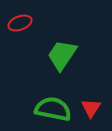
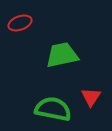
green trapezoid: rotated 44 degrees clockwise
red triangle: moved 11 px up
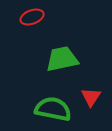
red ellipse: moved 12 px right, 6 px up
green trapezoid: moved 4 px down
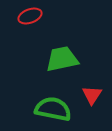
red ellipse: moved 2 px left, 1 px up
red triangle: moved 1 px right, 2 px up
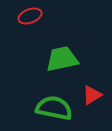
red triangle: rotated 25 degrees clockwise
green semicircle: moved 1 px right, 1 px up
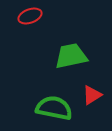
green trapezoid: moved 9 px right, 3 px up
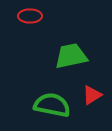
red ellipse: rotated 20 degrees clockwise
green semicircle: moved 2 px left, 3 px up
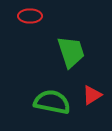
green trapezoid: moved 4 px up; rotated 84 degrees clockwise
green semicircle: moved 3 px up
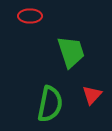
red triangle: rotated 15 degrees counterclockwise
green semicircle: moved 2 px left, 2 px down; rotated 90 degrees clockwise
